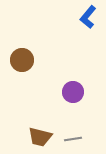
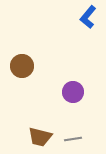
brown circle: moved 6 px down
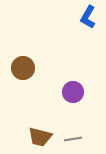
blue L-shape: rotated 10 degrees counterclockwise
brown circle: moved 1 px right, 2 px down
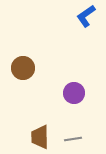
blue L-shape: moved 2 px left, 1 px up; rotated 25 degrees clockwise
purple circle: moved 1 px right, 1 px down
brown trapezoid: rotated 75 degrees clockwise
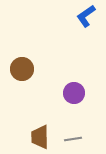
brown circle: moved 1 px left, 1 px down
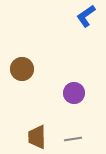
brown trapezoid: moved 3 px left
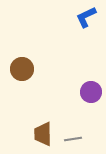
blue L-shape: moved 1 px down; rotated 10 degrees clockwise
purple circle: moved 17 px right, 1 px up
brown trapezoid: moved 6 px right, 3 px up
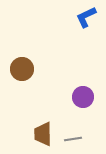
purple circle: moved 8 px left, 5 px down
